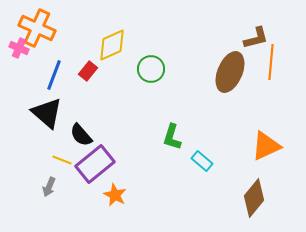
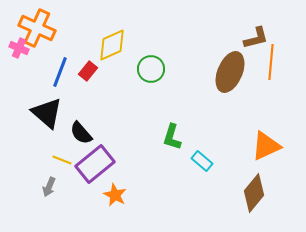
blue line: moved 6 px right, 3 px up
black semicircle: moved 2 px up
brown diamond: moved 5 px up
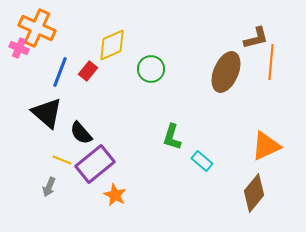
brown ellipse: moved 4 px left
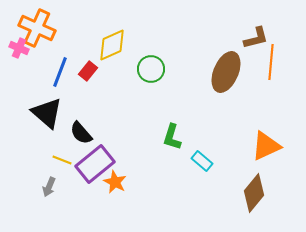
orange star: moved 13 px up
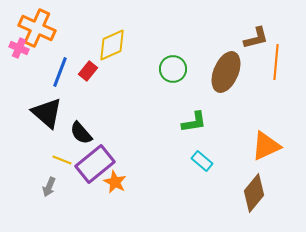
orange line: moved 5 px right
green circle: moved 22 px right
green L-shape: moved 22 px right, 15 px up; rotated 116 degrees counterclockwise
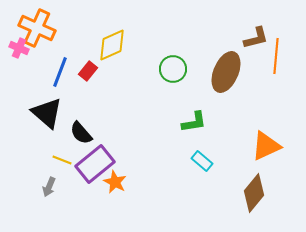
orange line: moved 6 px up
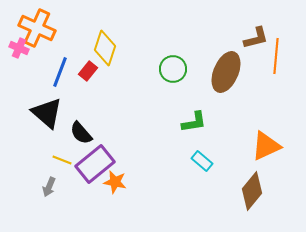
yellow diamond: moved 7 px left, 3 px down; rotated 48 degrees counterclockwise
orange star: rotated 15 degrees counterclockwise
brown diamond: moved 2 px left, 2 px up
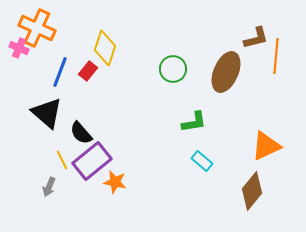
yellow line: rotated 42 degrees clockwise
purple rectangle: moved 3 px left, 3 px up
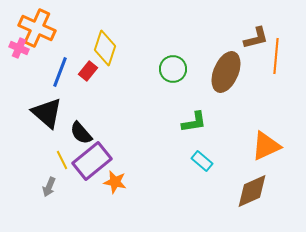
brown diamond: rotated 27 degrees clockwise
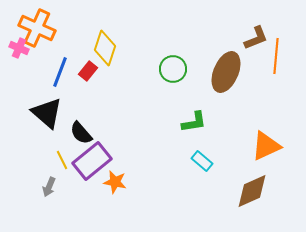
brown L-shape: rotated 8 degrees counterclockwise
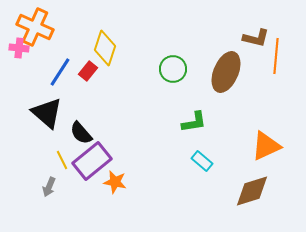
orange cross: moved 2 px left, 1 px up
brown L-shape: rotated 36 degrees clockwise
pink cross: rotated 18 degrees counterclockwise
blue line: rotated 12 degrees clockwise
brown diamond: rotated 6 degrees clockwise
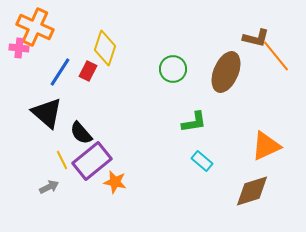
orange line: rotated 44 degrees counterclockwise
red rectangle: rotated 12 degrees counterclockwise
gray arrow: rotated 138 degrees counterclockwise
